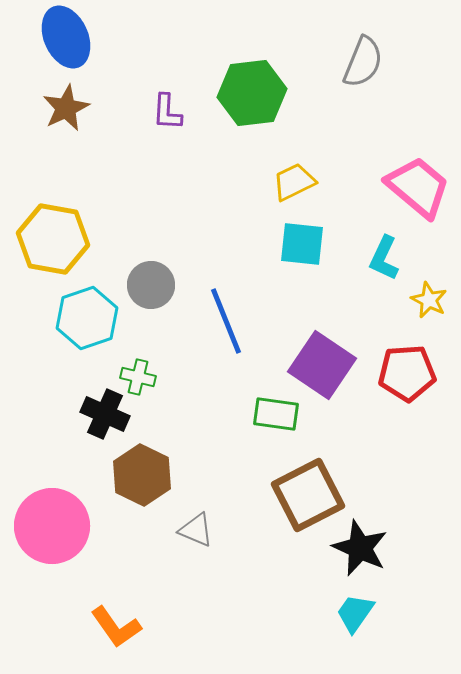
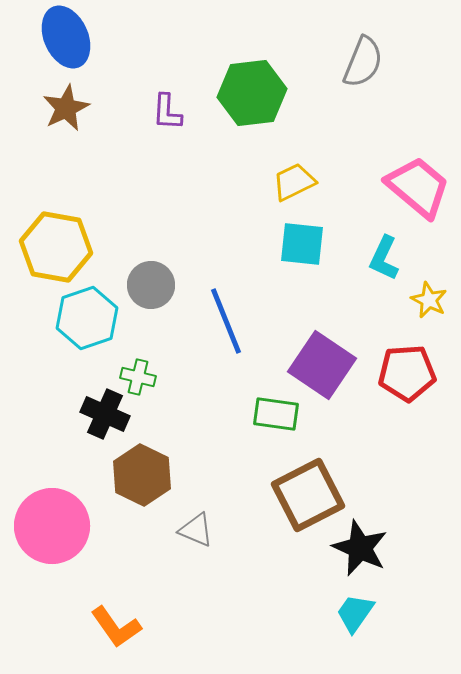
yellow hexagon: moved 3 px right, 8 px down
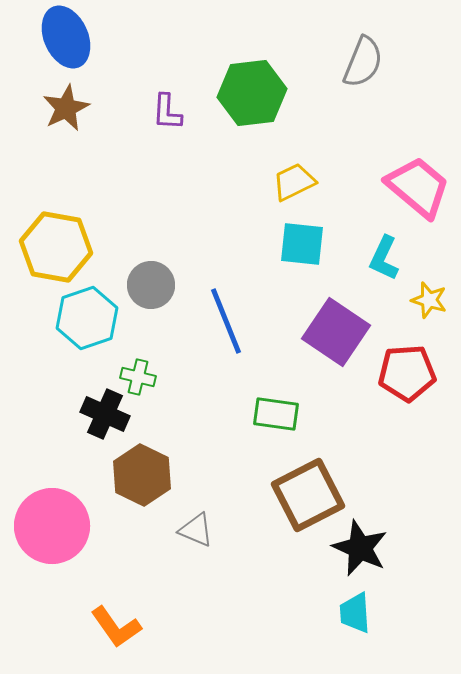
yellow star: rotated 9 degrees counterclockwise
purple square: moved 14 px right, 33 px up
cyan trapezoid: rotated 39 degrees counterclockwise
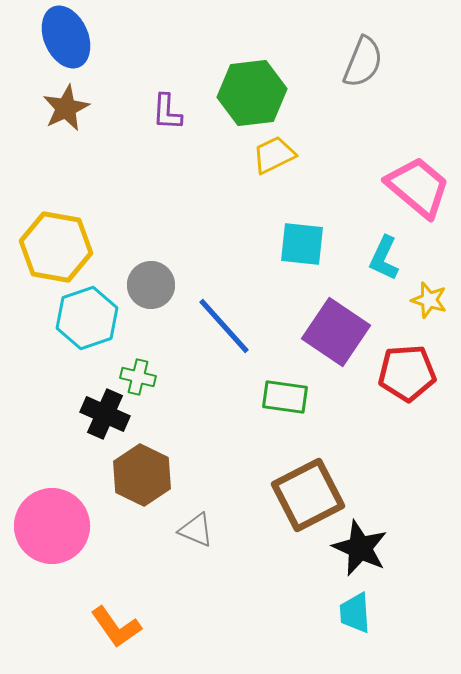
yellow trapezoid: moved 20 px left, 27 px up
blue line: moved 2 px left, 5 px down; rotated 20 degrees counterclockwise
green rectangle: moved 9 px right, 17 px up
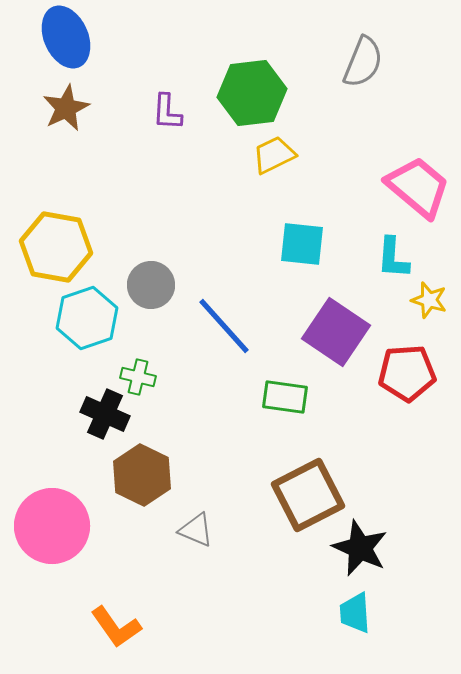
cyan L-shape: moved 9 px right; rotated 21 degrees counterclockwise
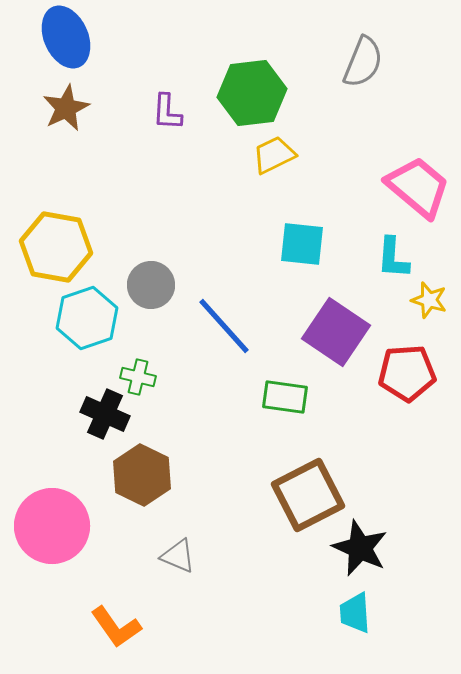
gray triangle: moved 18 px left, 26 px down
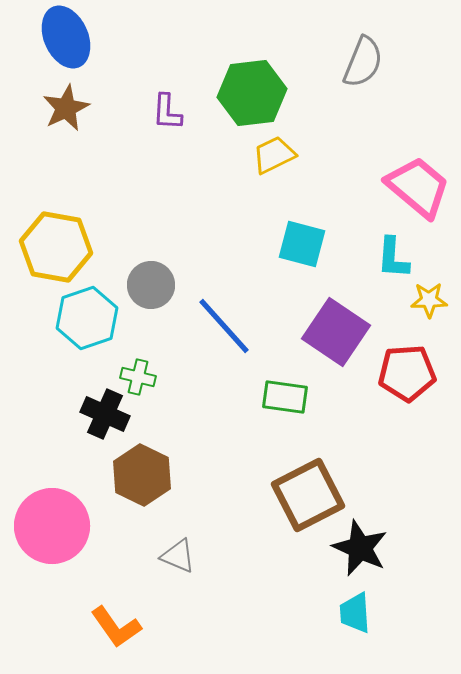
cyan square: rotated 9 degrees clockwise
yellow star: rotated 18 degrees counterclockwise
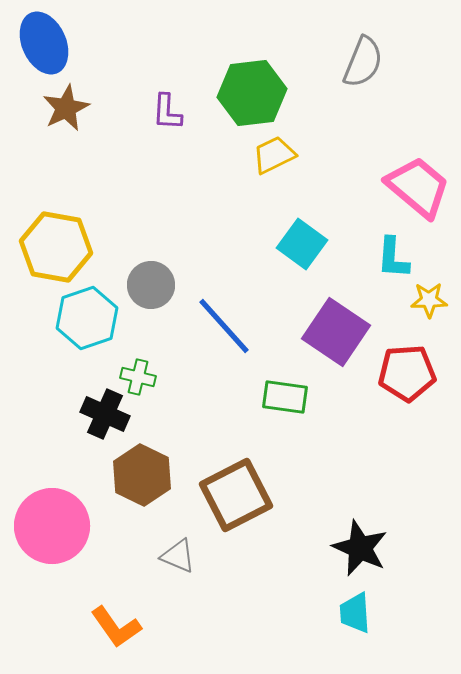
blue ellipse: moved 22 px left, 6 px down
cyan square: rotated 21 degrees clockwise
brown square: moved 72 px left
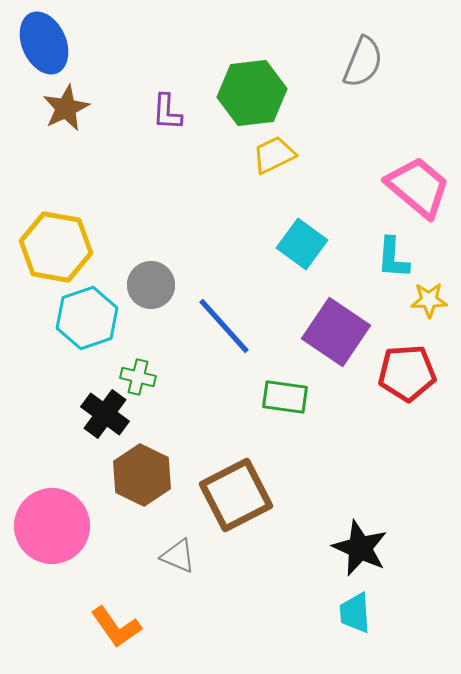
black cross: rotated 12 degrees clockwise
